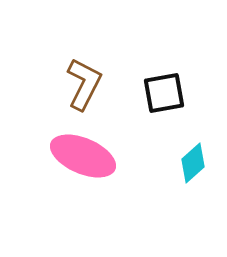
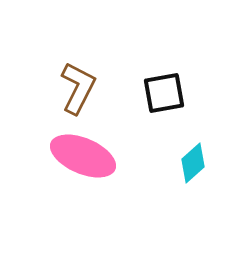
brown L-shape: moved 6 px left, 4 px down
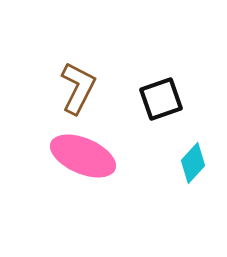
black square: moved 3 px left, 6 px down; rotated 9 degrees counterclockwise
cyan diamond: rotated 6 degrees counterclockwise
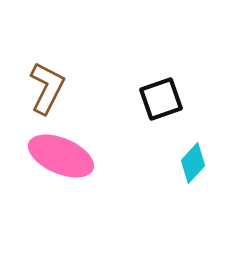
brown L-shape: moved 31 px left
pink ellipse: moved 22 px left
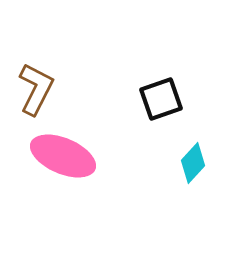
brown L-shape: moved 11 px left, 1 px down
pink ellipse: moved 2 px right
